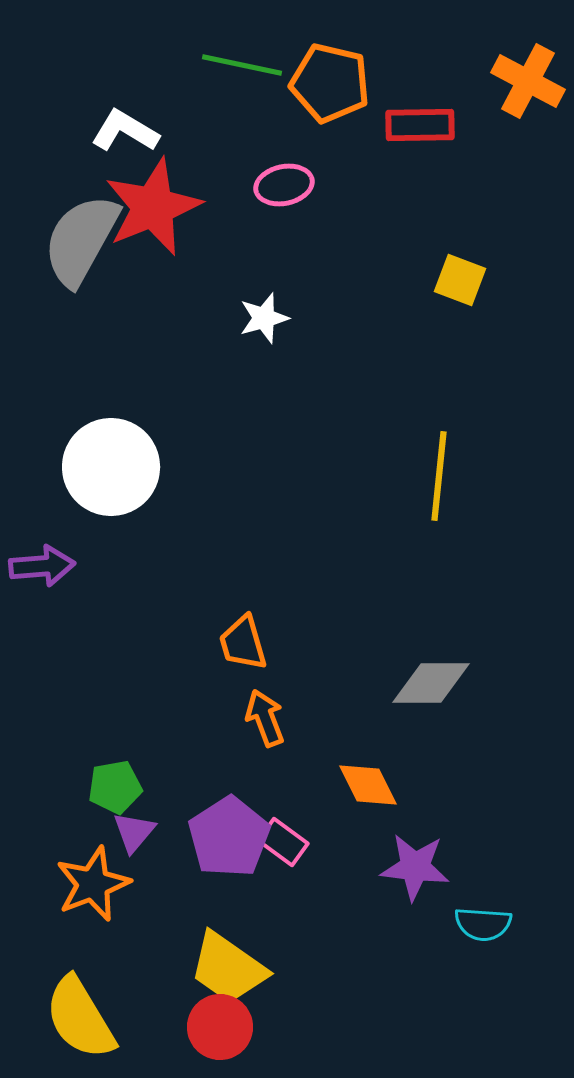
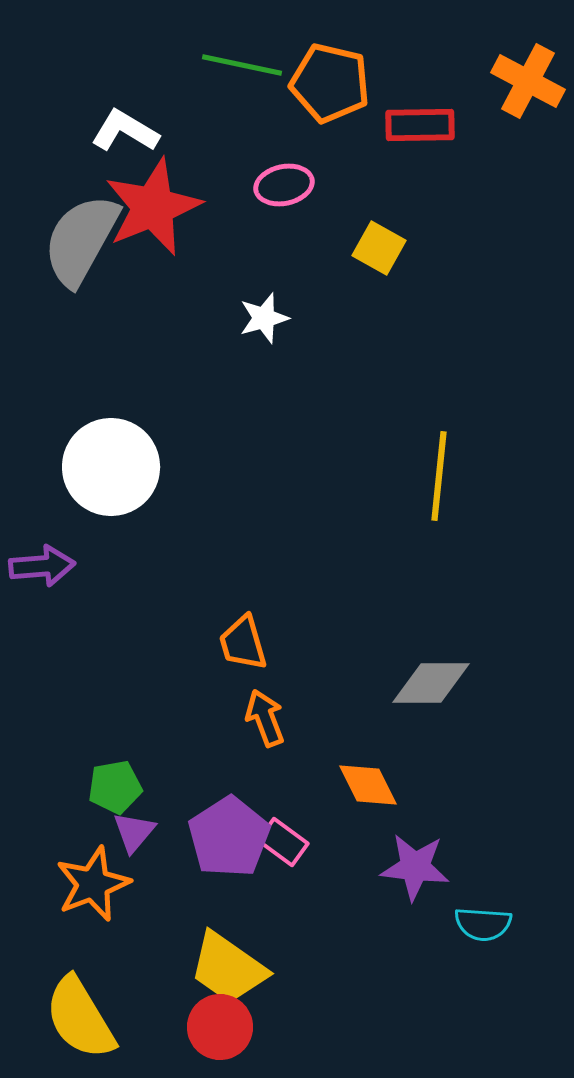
yellow square: moved 81 px left, 32 px up; rotated 8 degrees clockwise
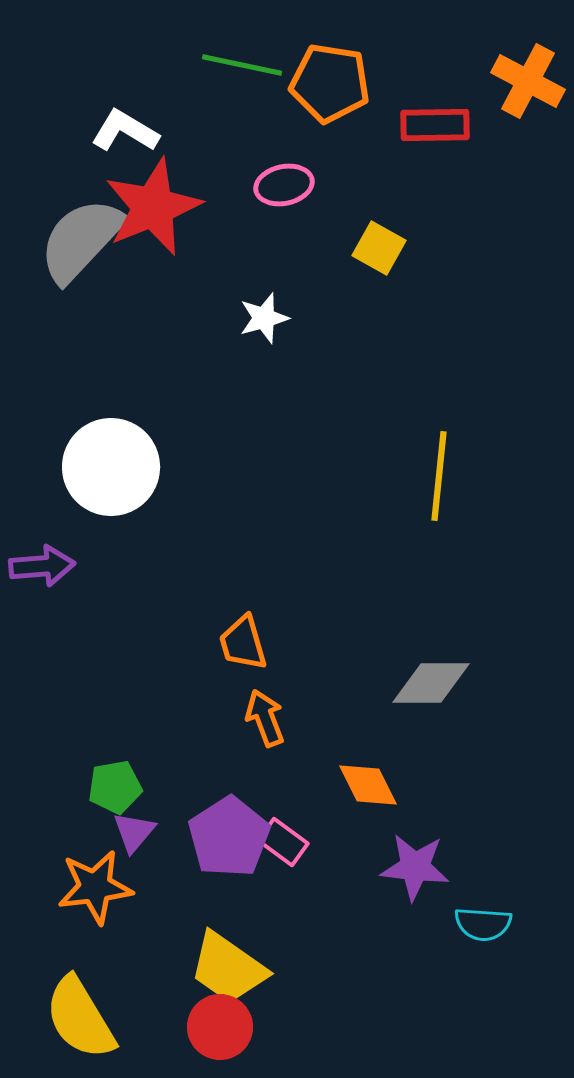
orange pentagon: rotated 4 degrees counterclockwise
red rectangle: moved 15 px right
gray semicircle: rotated 14 degrees clockwise
orange star: moved 2 px right, 3 px down; rotated 14 degrees clockwise
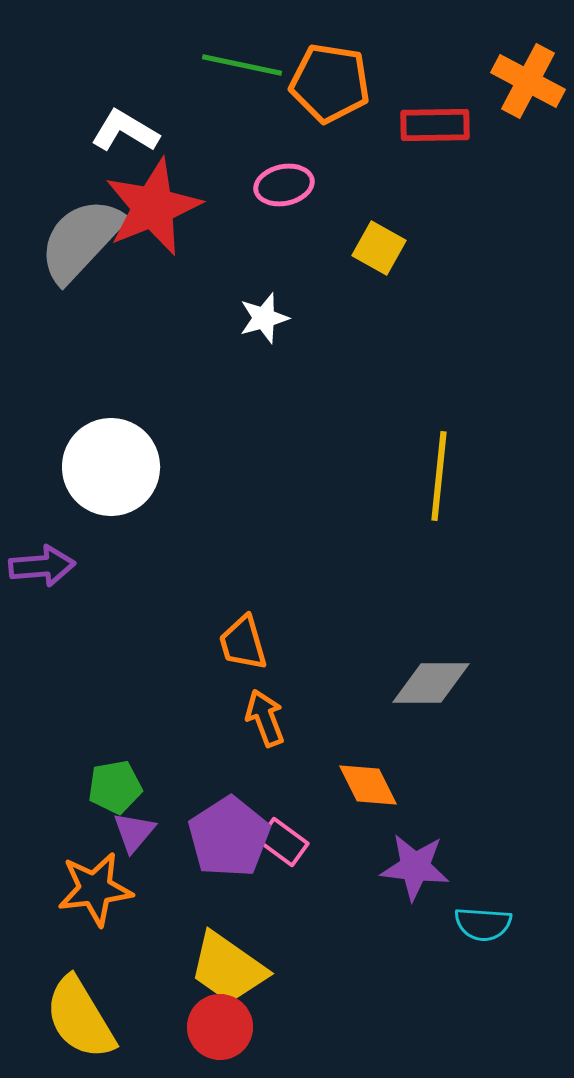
orange star: moved 2 px down
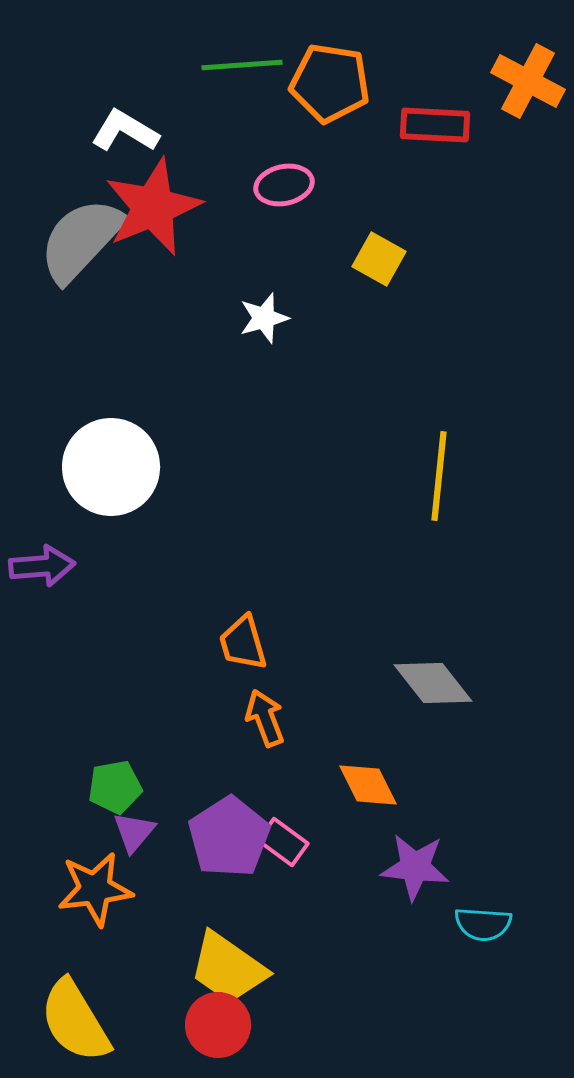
green line: rotated 16 degrees counterclockwise
red rectangle: rotated 4 degrees clockwise
yellow square: moved 11 px down
gray diamond: moved 2 px right; rotated 52 degrees clockwise
yellow semicircle: moved 5 px left, 3 px down
red circle: moved 2 px left, 2 px up
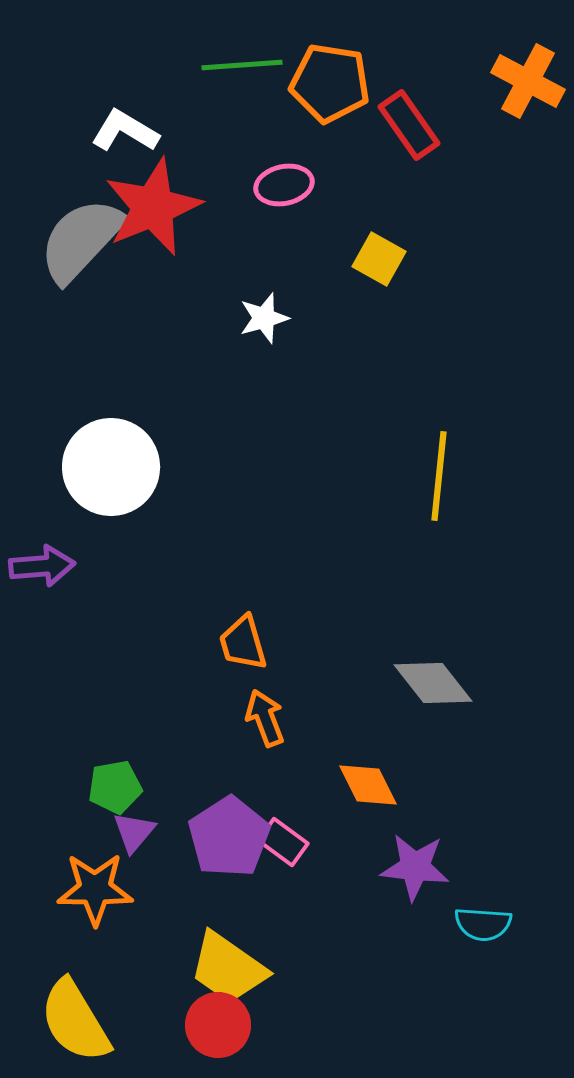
red rectangle: moved 26 px left; rotated 52 degrees clockwise
orange star: rotated 8 degrees clockwise
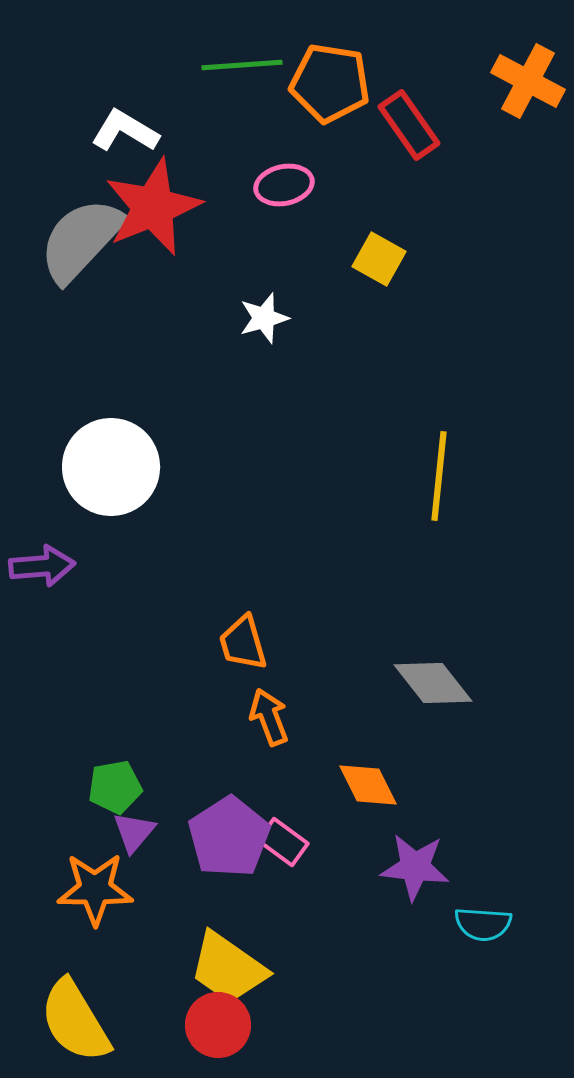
orange arrow: moved 4 px right, 1 px up
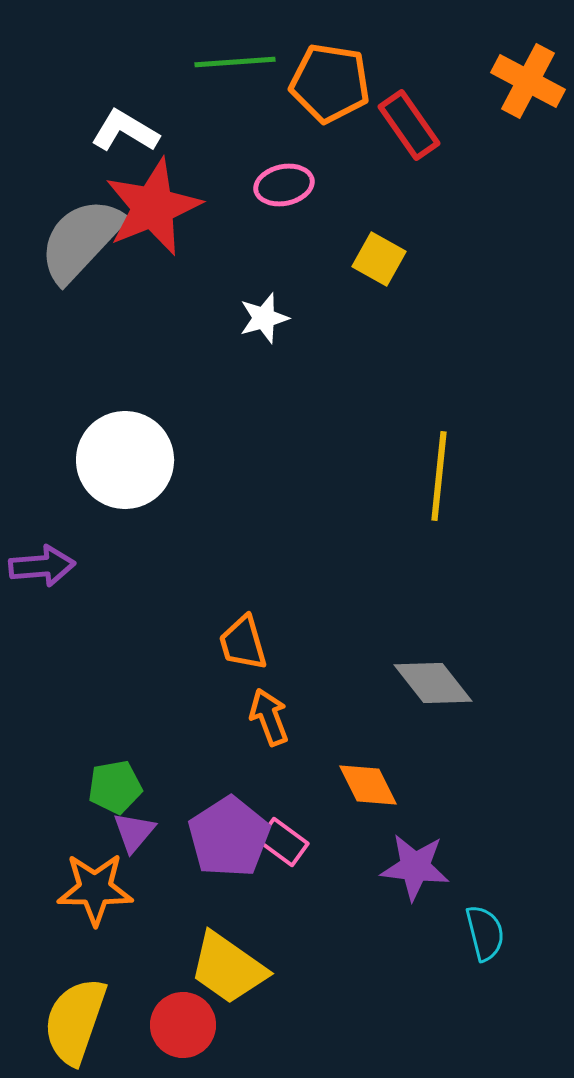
green line: moved 7 px left, 3 px up
white circle: moved 14 px right, 7 px up
cyan semicircle: moved 2 px right, 9 px down; rotated 108 degrees counterclockwise
yellow semicircle: rotated 50 degrees clockwise
red circle: moved 35 px left
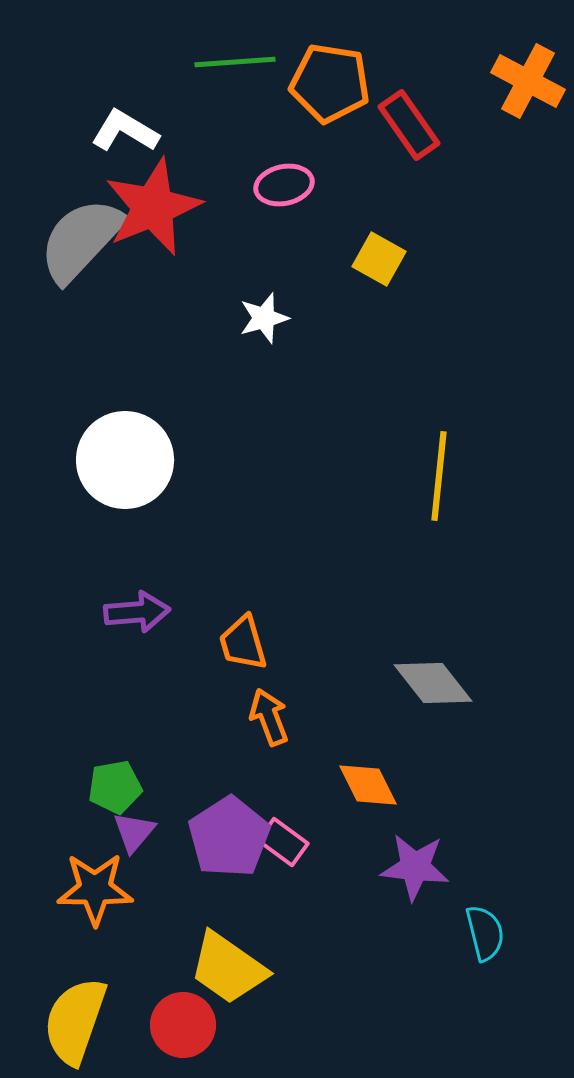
purple arrow: moved 95 px right, 46 px down
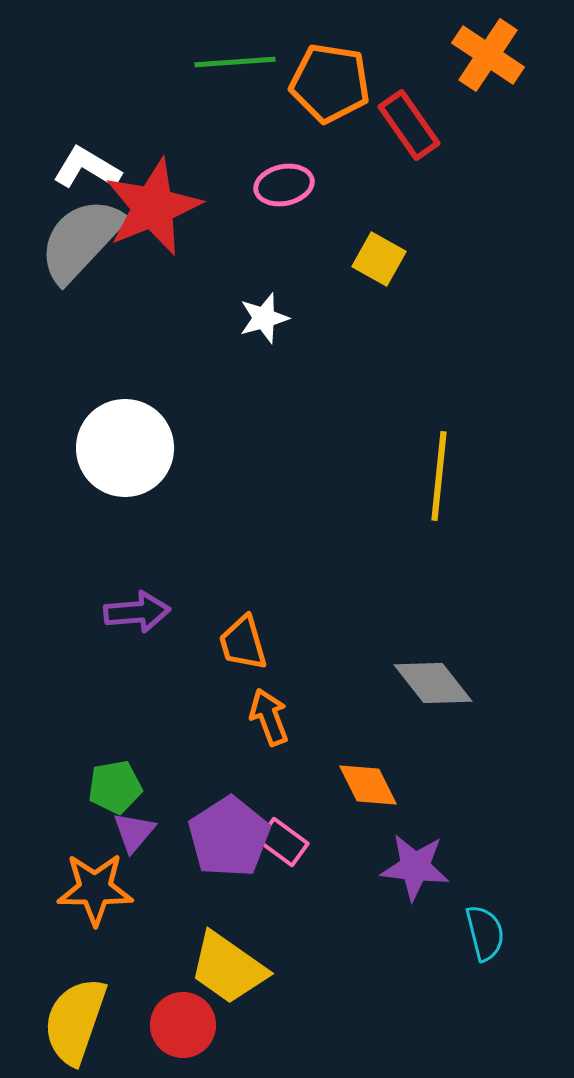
orange cross: moved 40 px left, 26 px up; rotated 6 degrees clockwise
white L-shape: moved 38 px left, 37 px down
white circle: moved 12 px up
